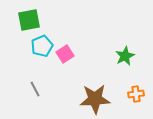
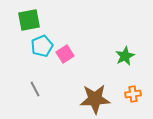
orange cross: moved 3 px left
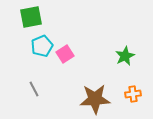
green square: moved 2 px right, 3 px up
gray line: moved 1 px left
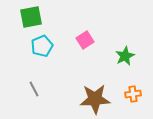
pink square: moved 20 px right, 14 px up
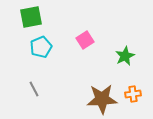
cyan pentagon: moved 1 px left, 1 px down
brown star: moved 7 px right
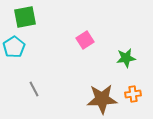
green square: moved 6 px left
cyan pentagon: moved 27 px left; rotated 10 degrees counterclockwise
green star: moved 1 px right, 2 px down; rotated 18 degrees clockwise
